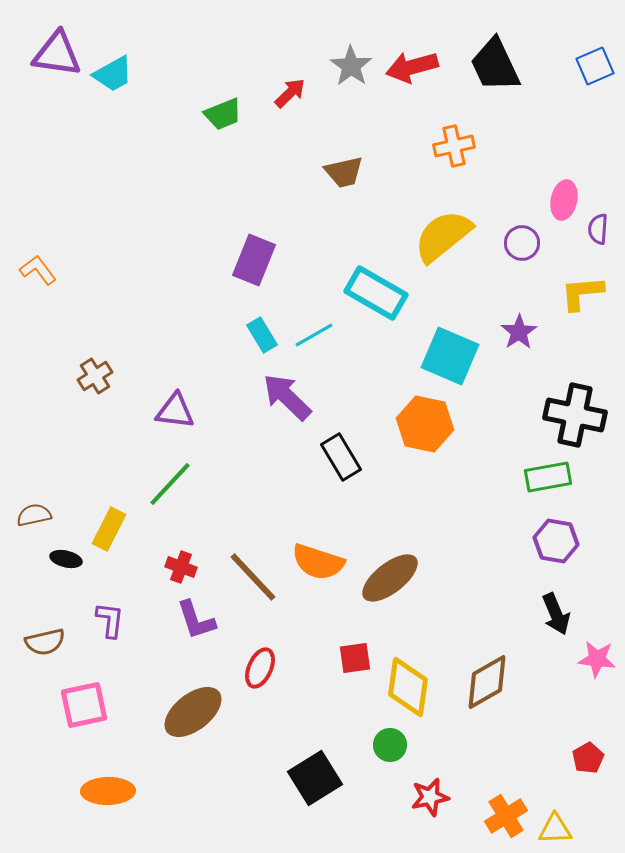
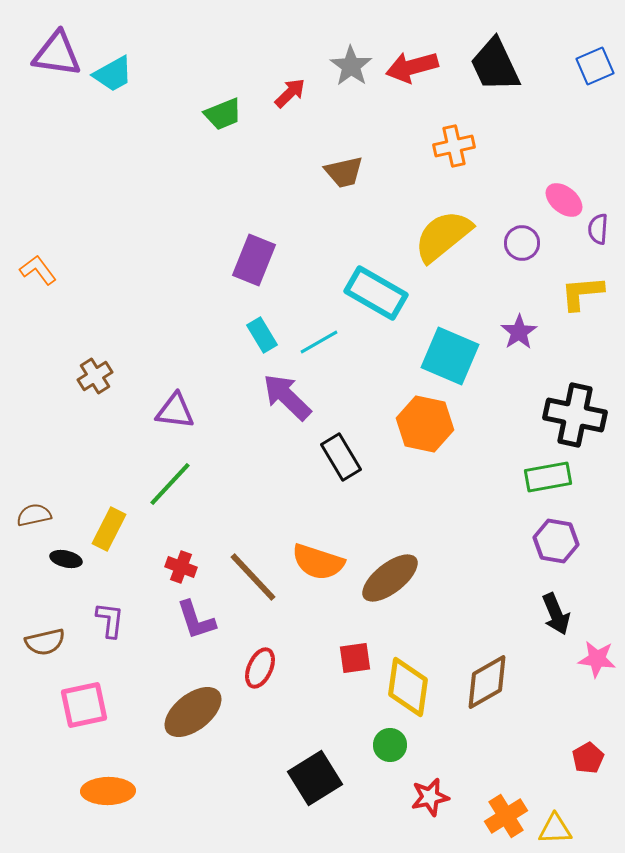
pink ellipse at (564, 200): rotated 63 degrees counterclockwise
cyan line at (314, 335): moved 5 px right, 7 px down
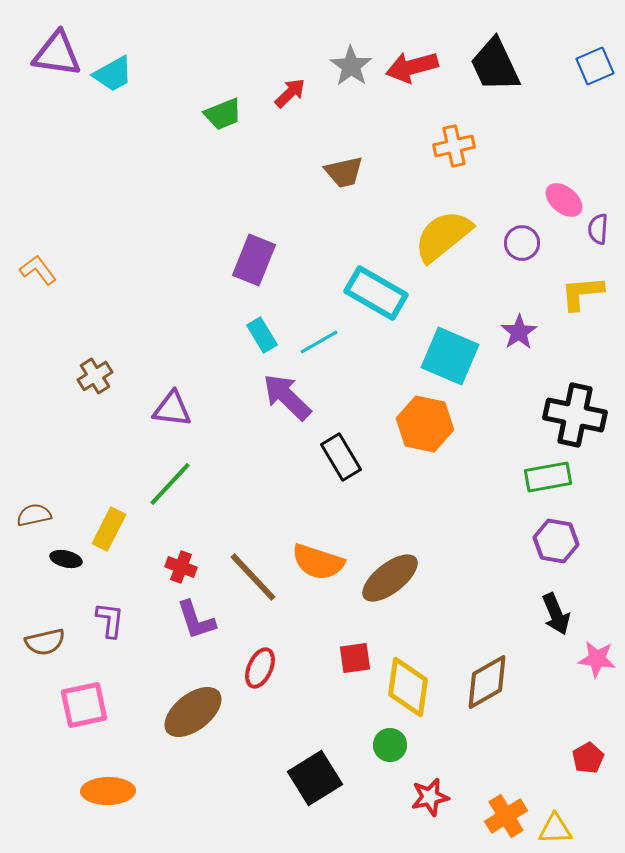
purple triangle at (175, 411): moved 3 px left, 2 px up
